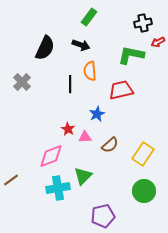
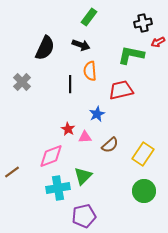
brown line: moved 1 px right, 8 px up
purple pentagon: moved 19 px left
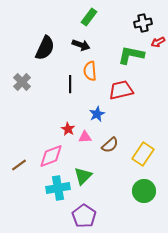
brown line: moved 7 px right, 7 px up
purple pentagon: rotated 25 degrees counterclockwise
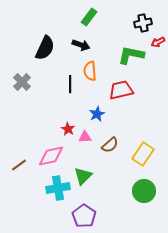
pink diamond: rotated 8 degrees clockwise
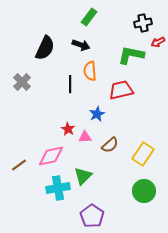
purple pentagon: moved 8 px right
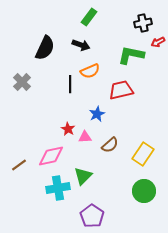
orange semicircle: rotated 108 degrees counterclockwise
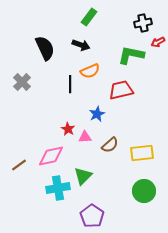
black semicircle: rotated 50 degrees counterclockwise
yellow rectangle: moved 1 px left, 1 px up; rotated 50 degrees clockwise
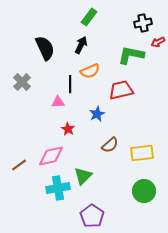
black arrow: rotated 84 degrees counterclockwise
pink triangle: moved 27 px left, 35 px up
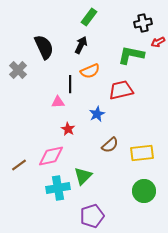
black semicircle: moved 1 px left, 1 px up
gray cross: moved 4 px left, 12 px up
purple pentagon: rotated 20 degrees clockwise
